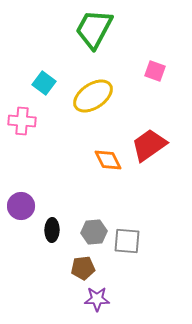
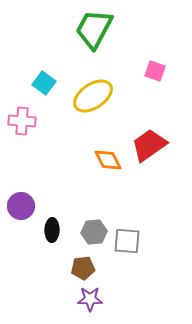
purple star: moved 7 px left
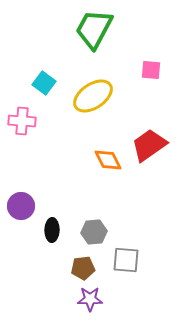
pink square: moved 4 px left, 1 px up; rotated 15 degrees counterclockwise
gray square: moved 1 px left, 19 px down
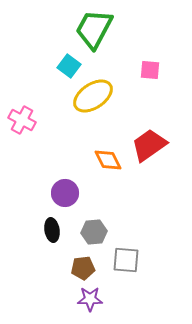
pink square: moved 1 px left
cyan square: moved 25 px right, 17 px up
pink cross: moved 1 px up; rotated 24 degrees clockwise
purple circle: moved 44 px right, 13 px up
black ellipse: rotated 10 degrees counterclockwise
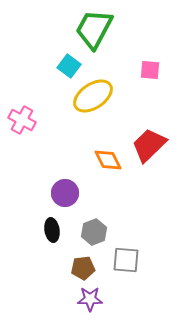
red trapezoid: rotated 9 degrees counterclockwise
gray hexagon: rotated 15 degrees counterclockwise
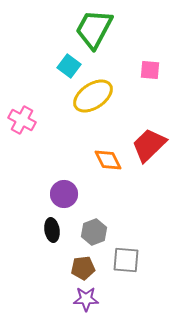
purple circle: moved 1 px left, 1 px down
purple star: moved 4 px left
